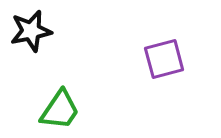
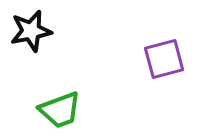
green trapezoid: rotated 36 degrees clockwise
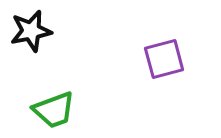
green trapezoid: moved 6 px left
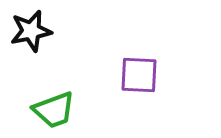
purple square: moved 25 px left, 16 px down; rotated 18 degrees clockwise
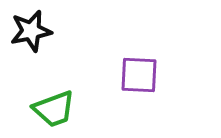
green trapezoid: moved 1 px up
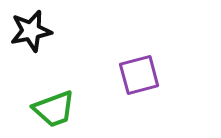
purple square: rotated 18 degrees counterclockwise
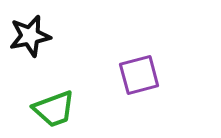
black star: moved 1 px left, 5 px down
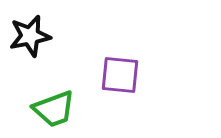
purple square: moved 19 px left; rotated 21 degrees clockwise
